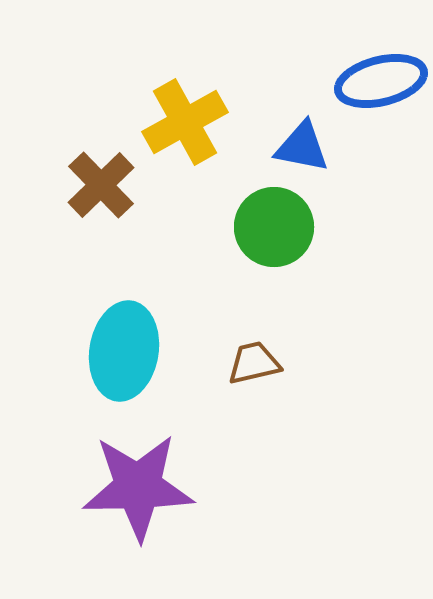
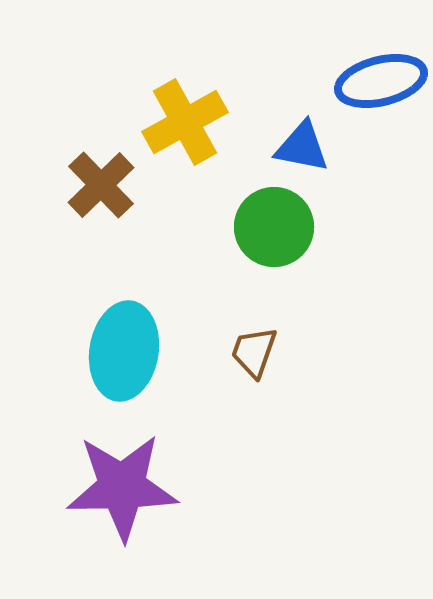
brown trapezoid: moved 11 px up; rotated 58 degrees counterclockwise
purple star: moved 16 px left
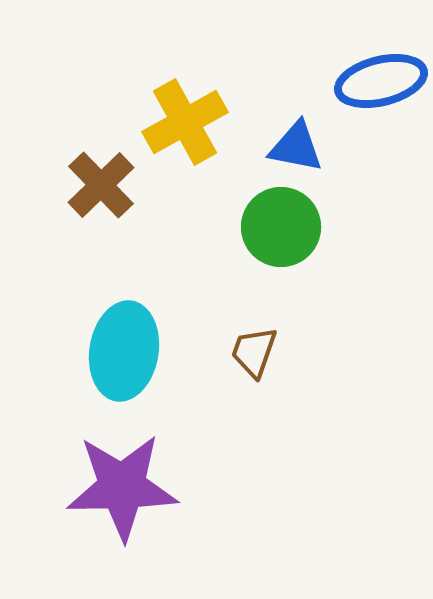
blue triangle: moved 6 px left
green circle: moved 7 px right
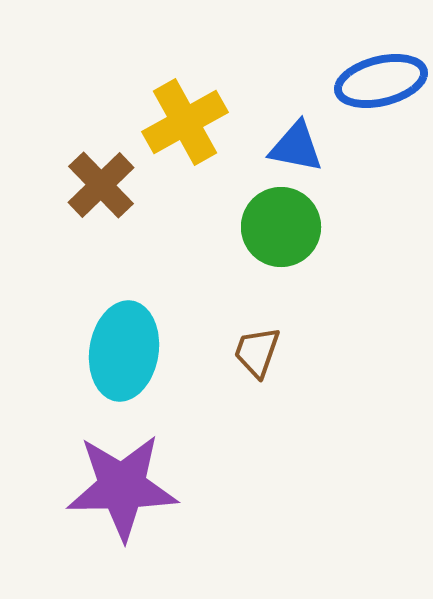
brown trapezoid: moved 3 px right
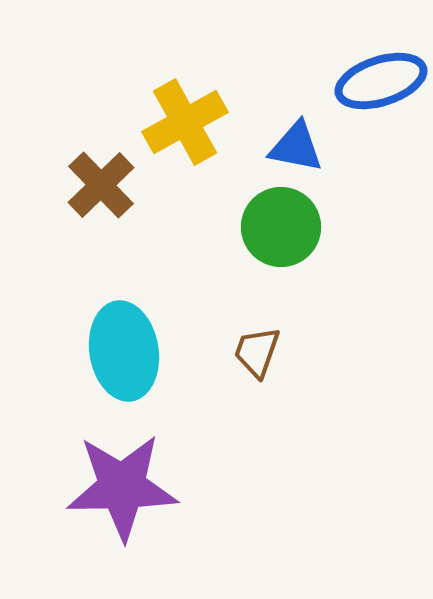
blue ellipse: rotated 4 degrees counterclockwise
cyan ellipse: rotated 18 degrees counterclockwise
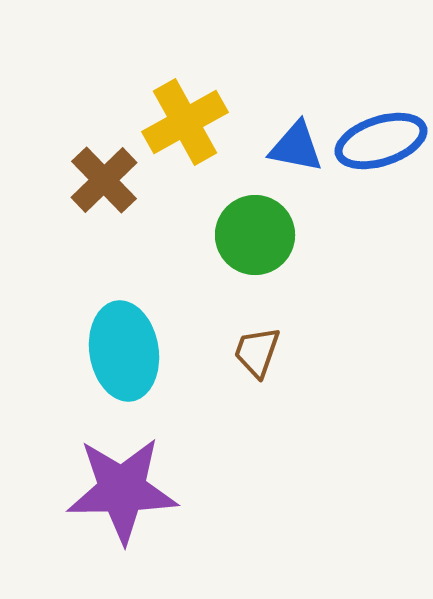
blue ellipse: moved 60 px down
brown cross: moved 3 px right, 5 px up
green circle: moved 26 px left, 8 px down
purple star: moved 3 px down
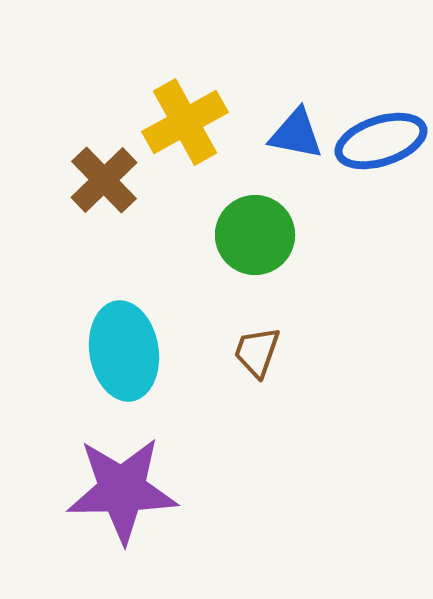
blue triangle: moved 13 px up
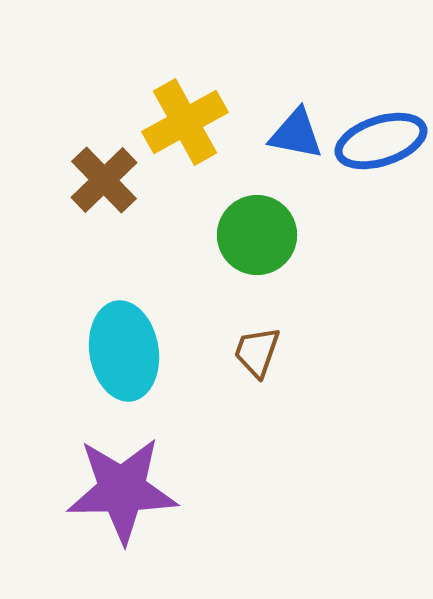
green circle: moved 2 px right
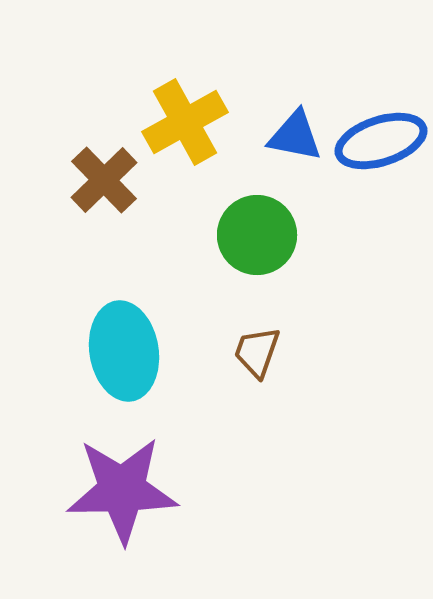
blue triangle: moved 1 px left, 2 px down
